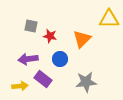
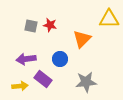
red star: moved 11 px up
purple arrow: moved 2 px left
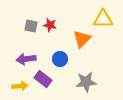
yellow triangle: moved 6 px left
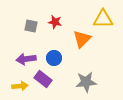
red star: moved 5 px right, 3 px up
blue circle: moved 6 px left, 1 px up
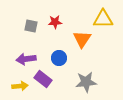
red star: rotated 16 degrees counterclockwise
orange triangle: rotated 12 degrees counterclockwise
blue circle: moved 5 px right
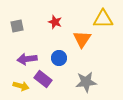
red star: rotated 24 degrees clockwise
gray square: moved 14 px left; rotated 24 degrees counterclockwise
purple arrow: moved 1 px right
yellow arrow: moved 1 px right; rotated 21 degrees clockwise
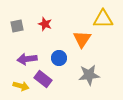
red star: moved 10 px left, 2 px down
gray star: moved 3 px right, 7 px up
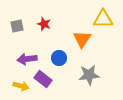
red star: moved 1 px left
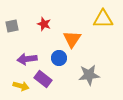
gray square: moved 5 px left
orange triangle: moved 10 px left
